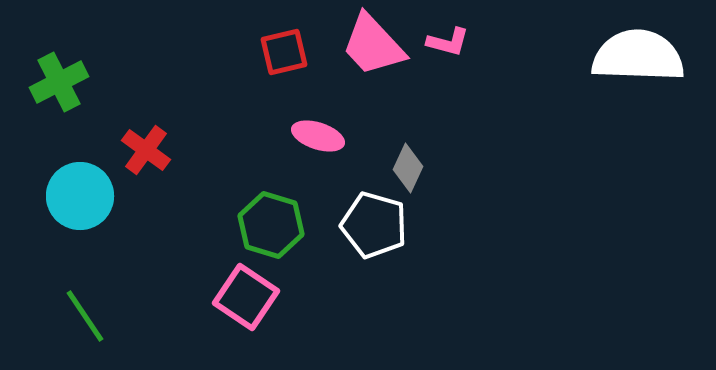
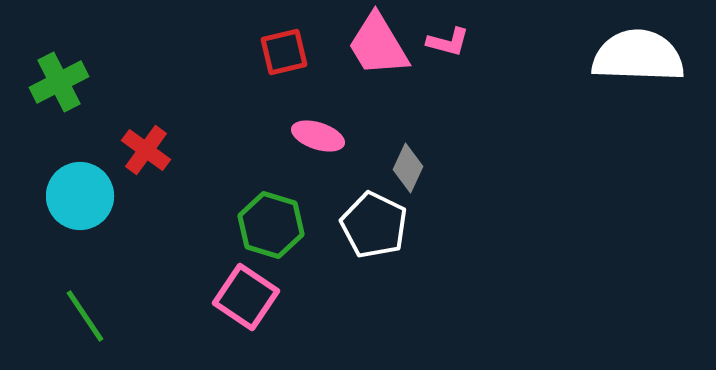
pink trapezoid: moved 5 px right; rotated 12 degrees clockwise
white pentagon: rotated 10 degrees clockwise
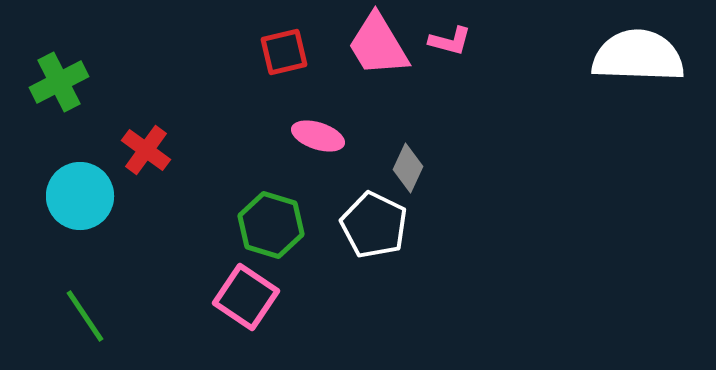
pink L-shape: moved 2 px right, 1 px up
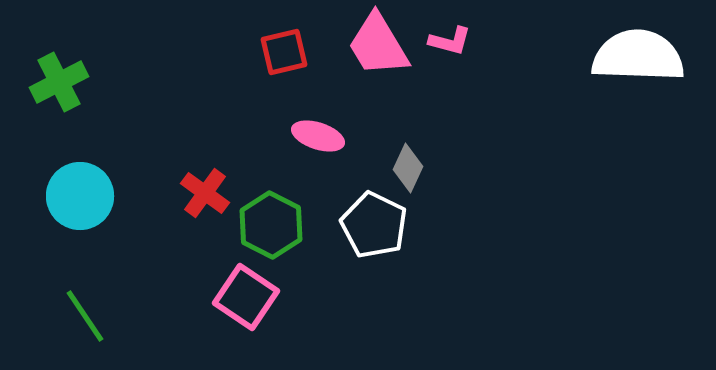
red cross: moved 59 px right, 43 px down
green hexagon: rotated 10 degrees clockwise
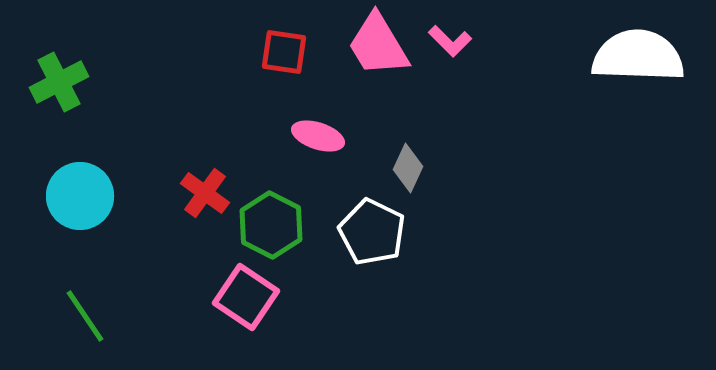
pink L-shape: rotated 30 degrees clockwise
red square: rotated 21 degrees clockwise
white pentagon: moved 2 px left, 7 px down
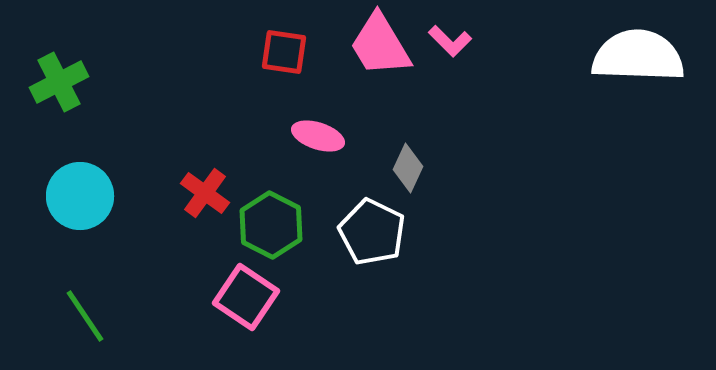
pink trapezoid: moved 2 px right
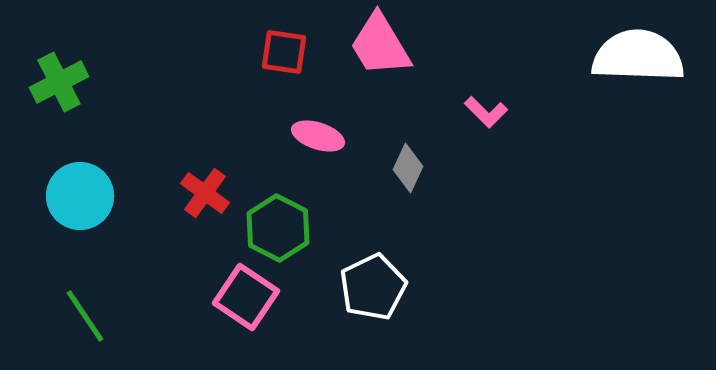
pink L-shape: moved 36 px right, 71 px down
green hexagon: moved 7 px right, 3 px down
white pentagon: moved 1 px right, 55 px down; rotated 20 degrees clockwise
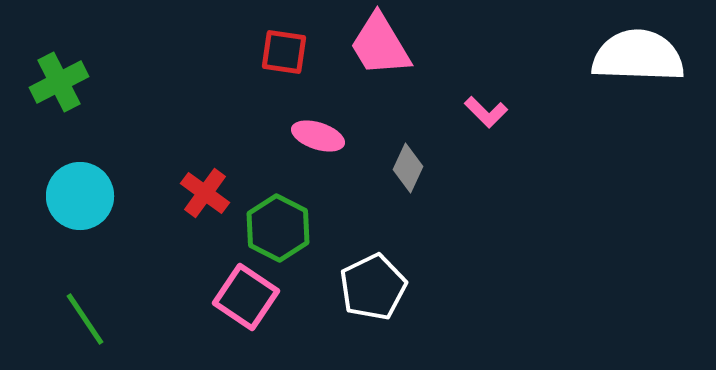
green line: moved 3 px down
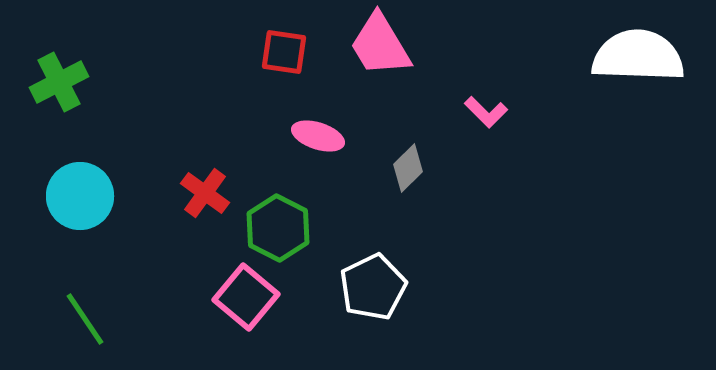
gray diamond: rotated 21 degrees clockwise
pink square: rotated 6 degrees clockwise
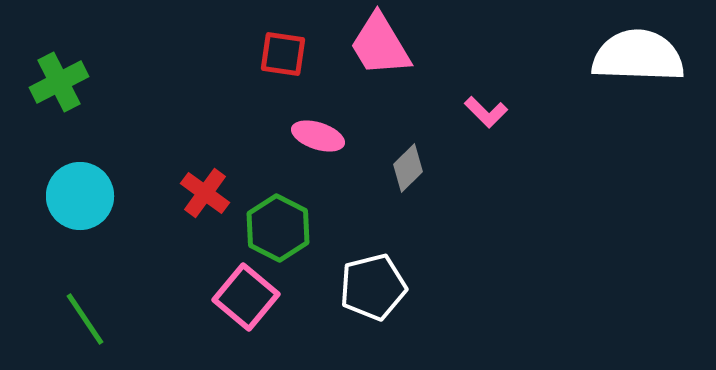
red square: moved 1 px left, 2 px down
white pentagon: rotated 12 degrees clockwise
